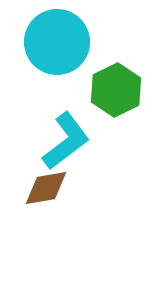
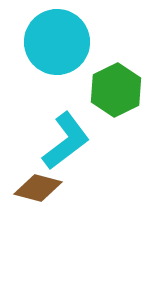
brown diamond: moved 8 px left; rotated 24 degrees clockwise
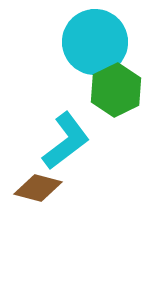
cyan circle: moved 38 px right
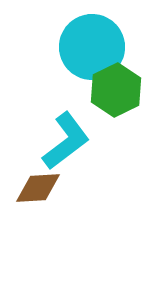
cyan circle: moved 3 px left, 5 px down
brown diamond: rotated 18 degrees counterclockwise
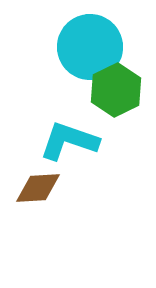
cyan circle: moved 2 px left
cyan L-shape: moved 3 px right; rotated 124 degrees counterclockwise
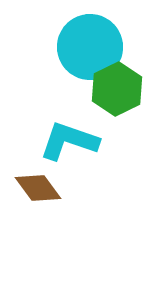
green hexagon: moved 1 px right, 1 px up
brown diamond: rotated 57 degrees clockwise
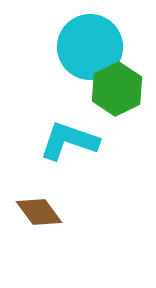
brown diamond: moved 1 px right, 24 px down
